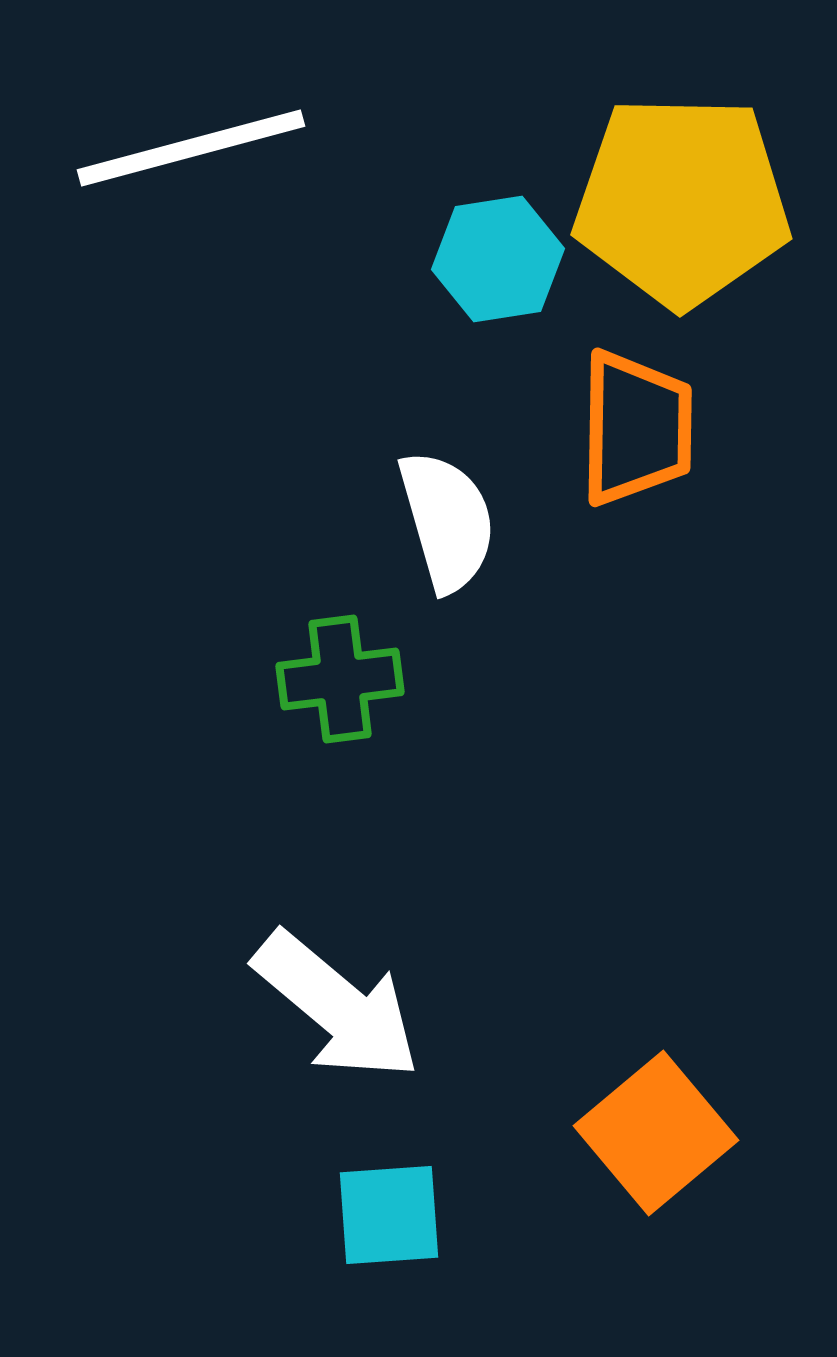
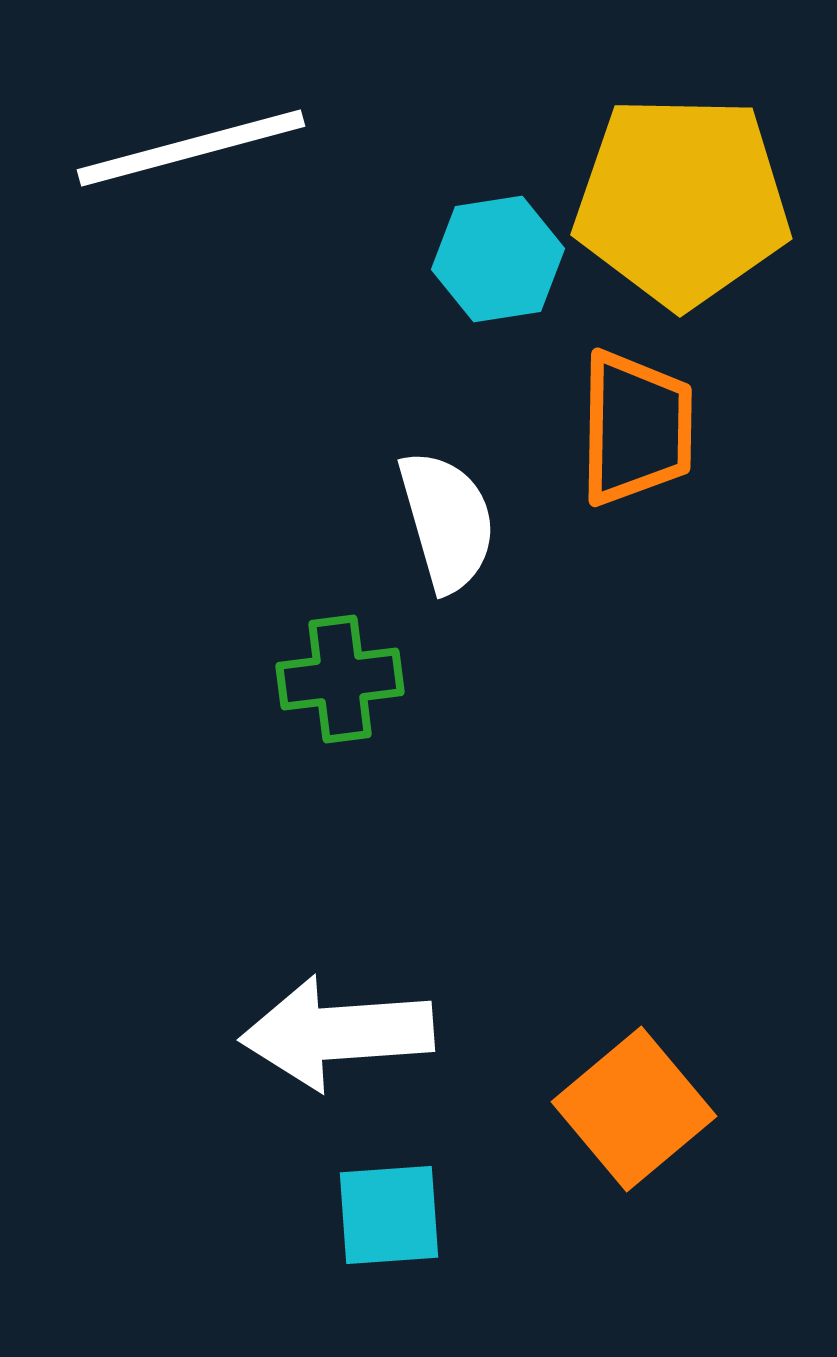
white arrow: moved 27 px down; rotated 136 degrees clockwise
orange square: moved 22 px left, 24 px up
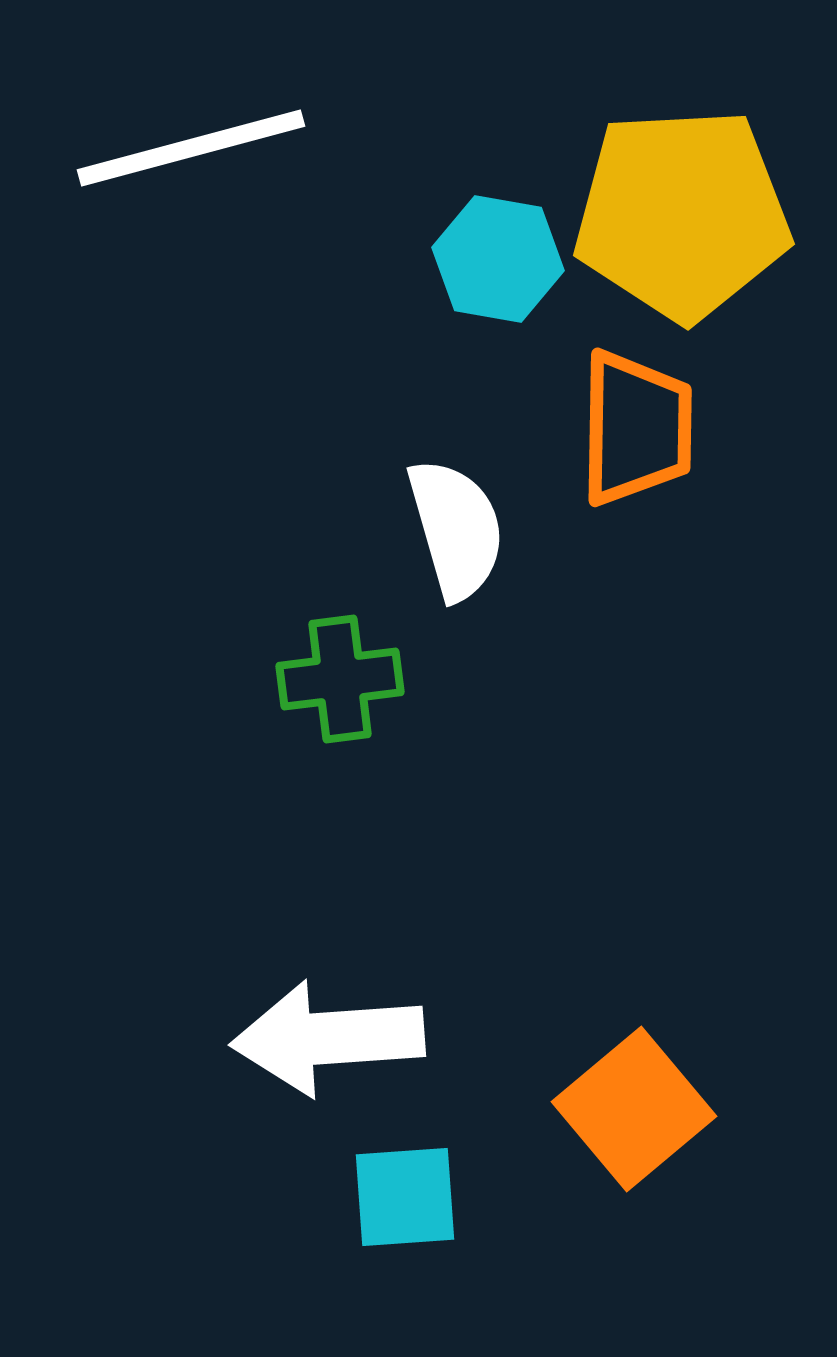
yellow pentagon: moved 13 px down; rotated 4 degrees counterclockwise
cyan hexagon: rotated 19 degrees clockwise
white semicircle: moved 9 px right, 8 px down
white arrow: moved 9 px left, 5 px down
cyan square: moved 16 px right, 18 px up
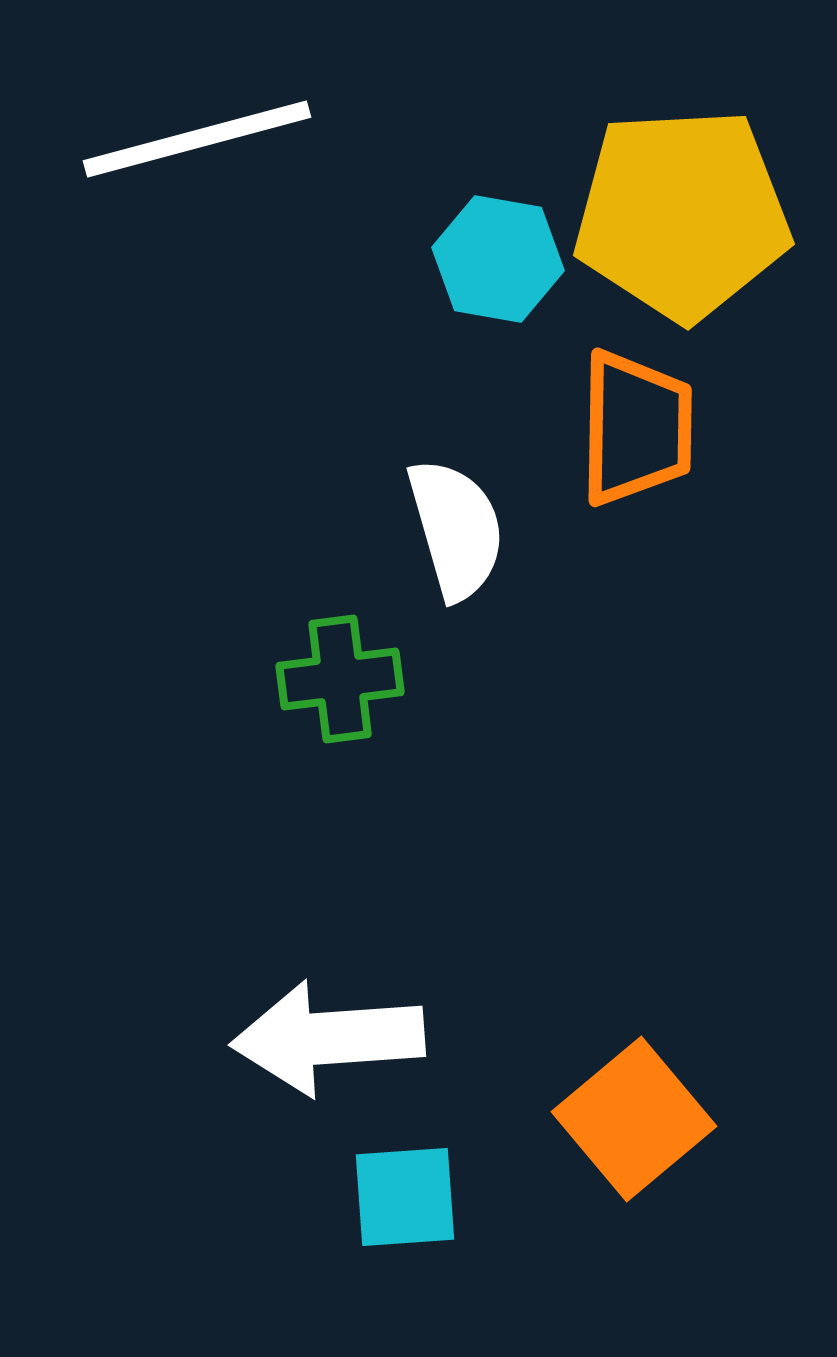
white line: moved 6 px right, 9 px up
orange square: moved 10 px down
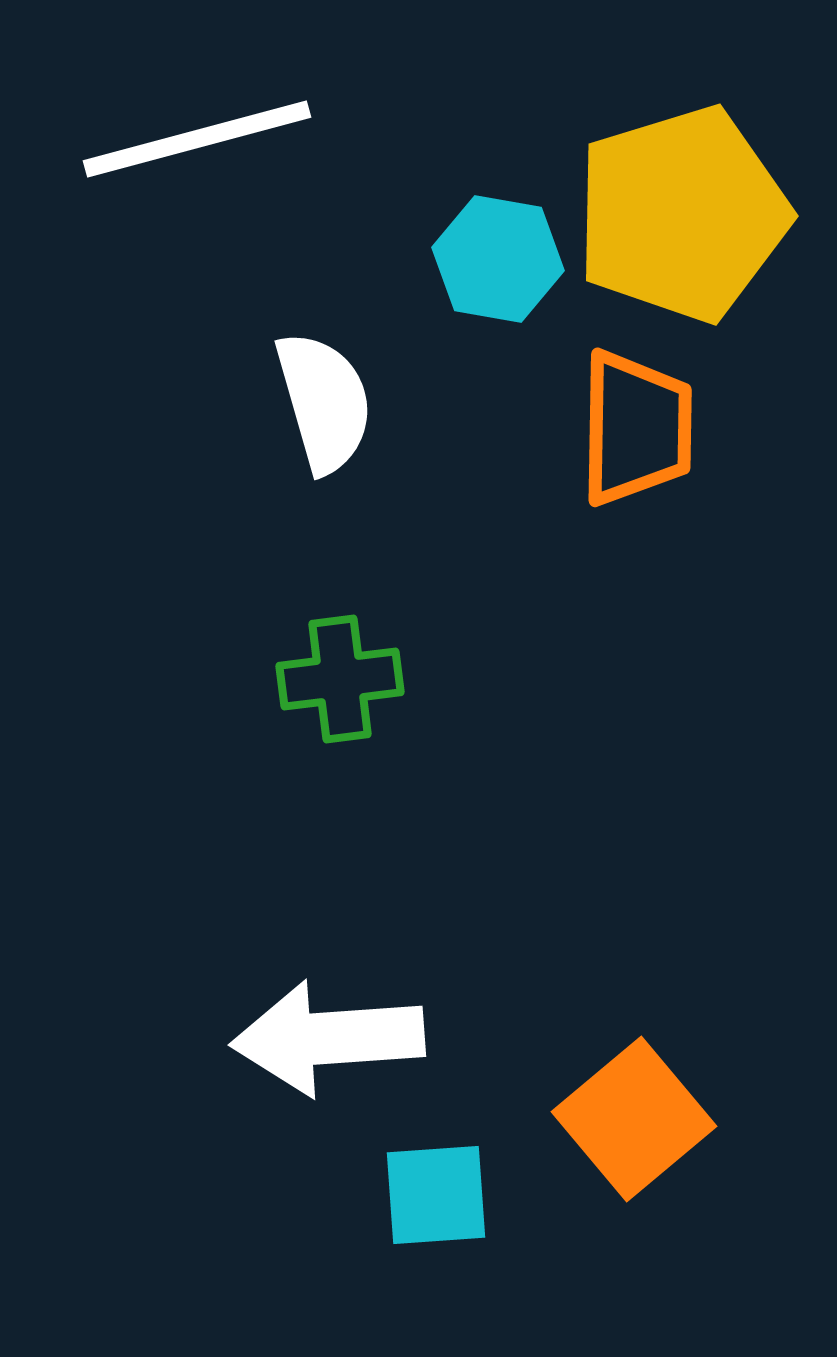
yellow pentagon: rotated 14 degrees counterclockwise
white semicircle: moved 132 px left, 127 px up
cyan square: moved 31 px right, 2 px up
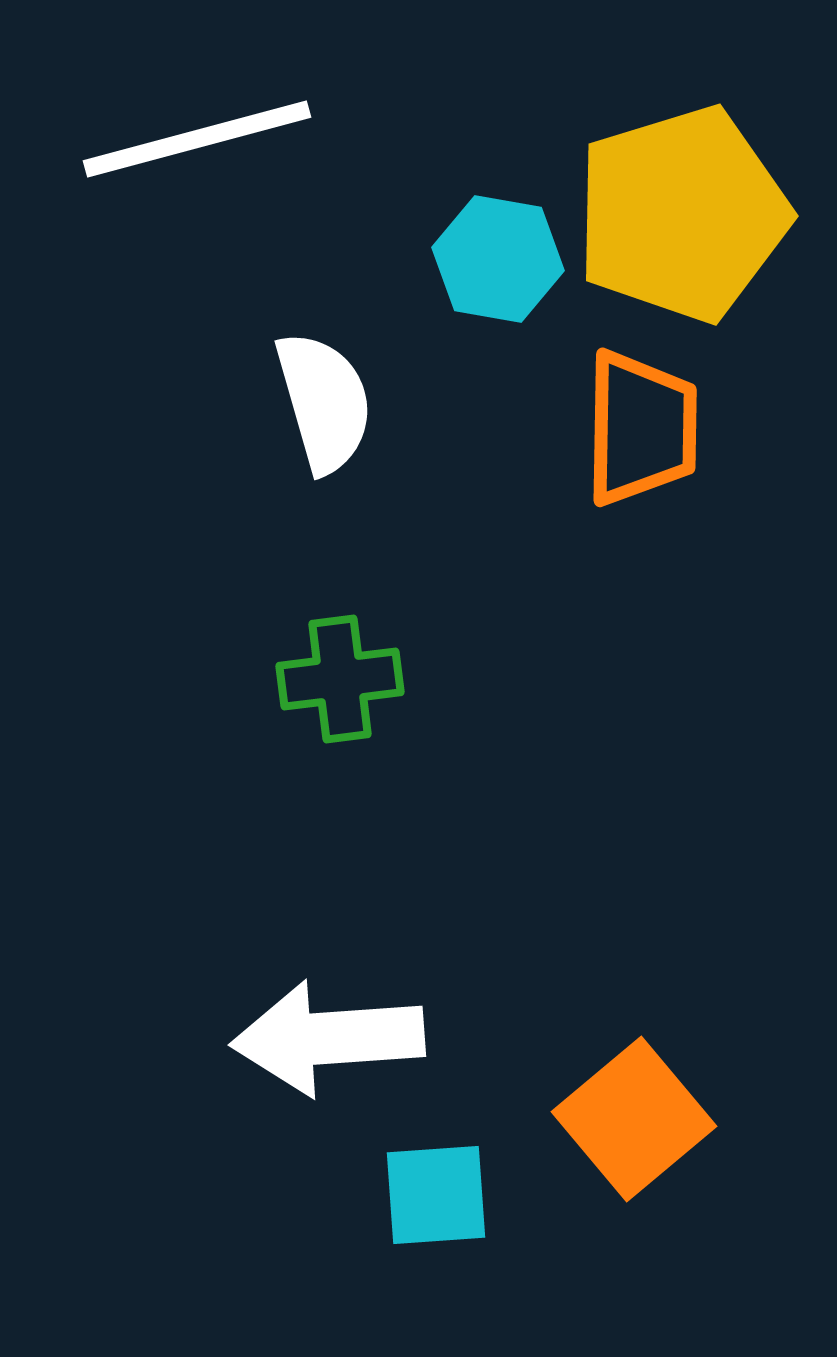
orange trapezoid: moved 5 px right
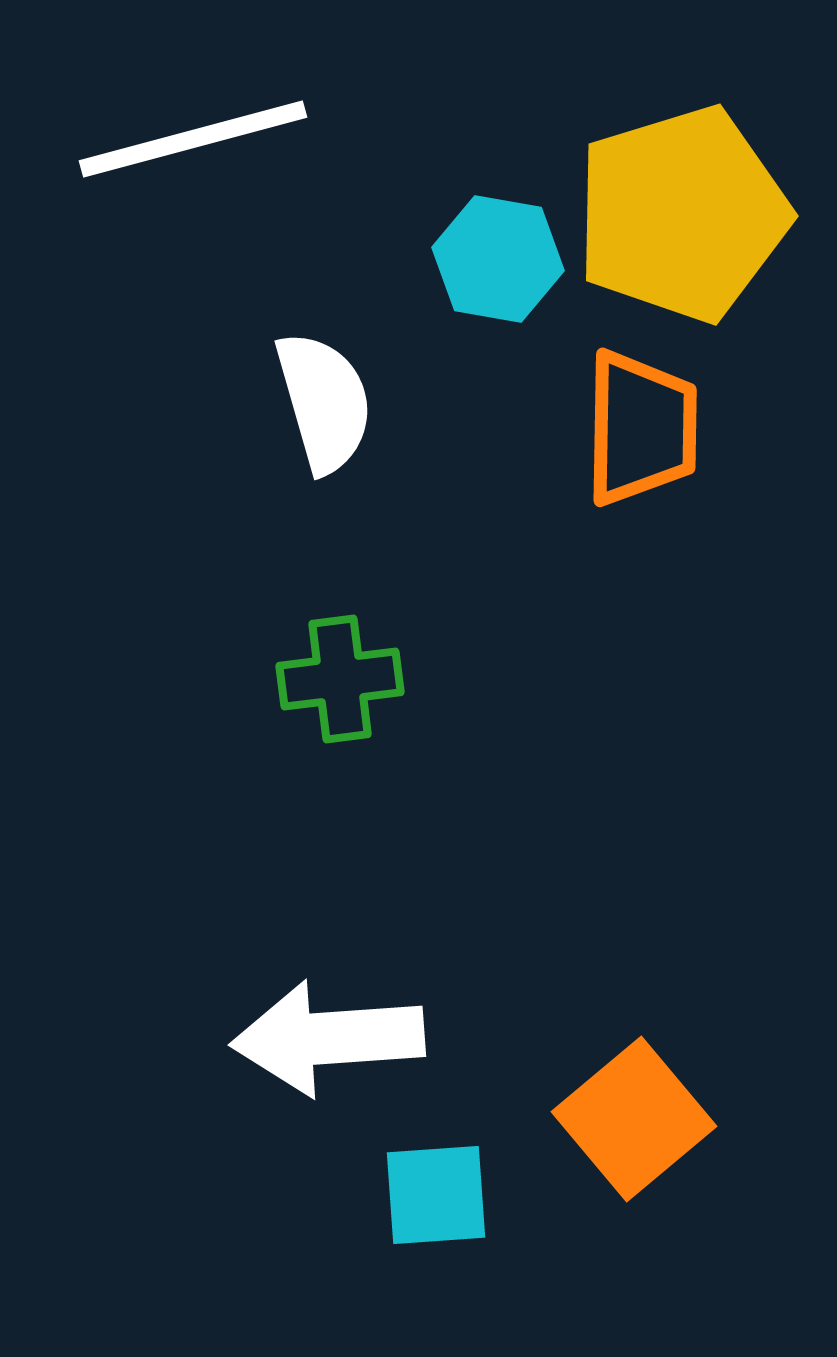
white line: moved 4 px left
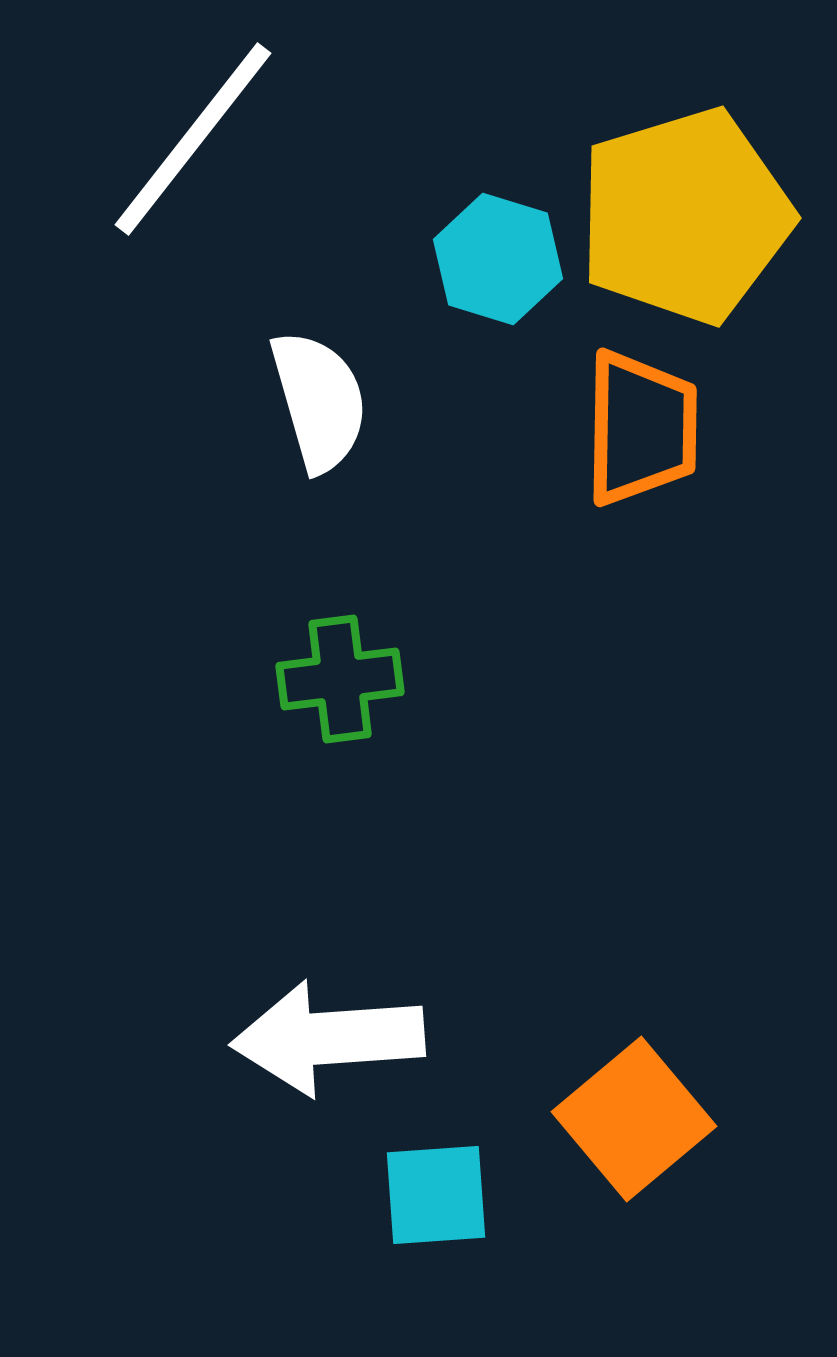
white line: rotated 37 degrees counterclockwise
yellow pentagon: moved 3 px right, 2 px down
cyan hexagon: rotated 7 degrees clockwise
white semicircle: moved 5 px left, 1 px up
